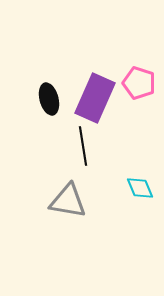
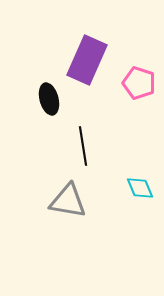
purple rectangle: moved 8 px left, 38 px up
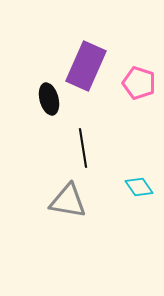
purple rectangle: moved 1 px left, 6 px down
black line: moved 2 px down
cyan diamond: moved 1 px left, 1 px up; rotated 12 degrees counterclockwise
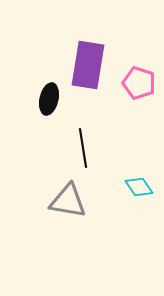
purple rectangle: moved 2 px right, 1 px up; rotated 15 degrees counterclockwise
black ellipse: rotated 28 degrees clockwise
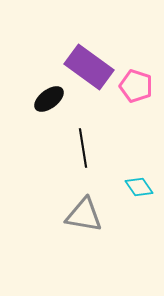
purple rectangle: moved 1 px right, 2 px down; rotated 63 degrees counterclockwise
pink pentagon: moved 3 px left, 3 px down
black ellipse: rotated 40 degrees clockwise
gray triangle: moved 16 px right, 14 px down
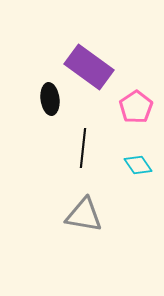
pink pentagon: moved 21 px down; rotated 20 degrees clockwise
black ellipse: moved 1 px right; rotated 60 degrees counterclockwise
black line: rotated 15 degrees clockwise
cyan diamond: moved 1 px left, 22 px up
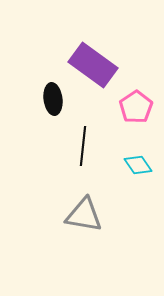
purple rectangle: moved 4 px right, 2 px up
black ellipse: moved 3 px right
black line: moved 2 px up
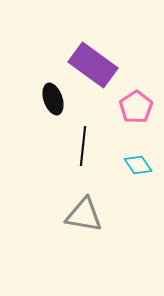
black ellipse: rotated 12 degrees counterclockwise
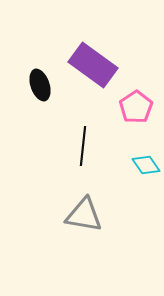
black ellipse: moved 13 px left, 14 px up
cyan diamond: moved 8 px right
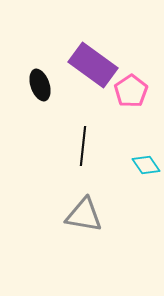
pink pentagon: moved 5 px left, 16 px up
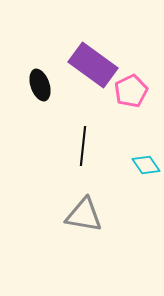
pink pentagon: rotated 8 degrees clockwise
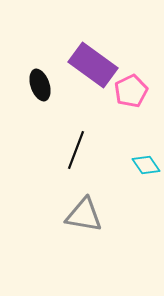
black line: moved 7 px left, 4 px down; rotated 15 degrees clockwise
